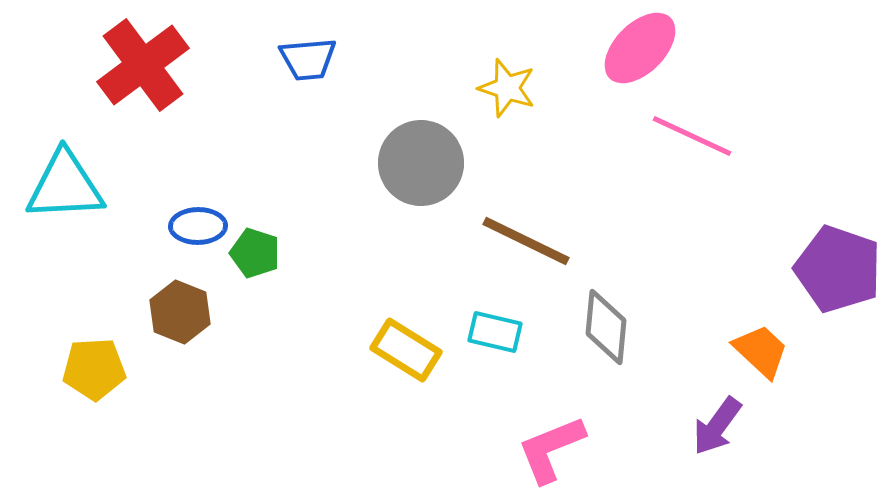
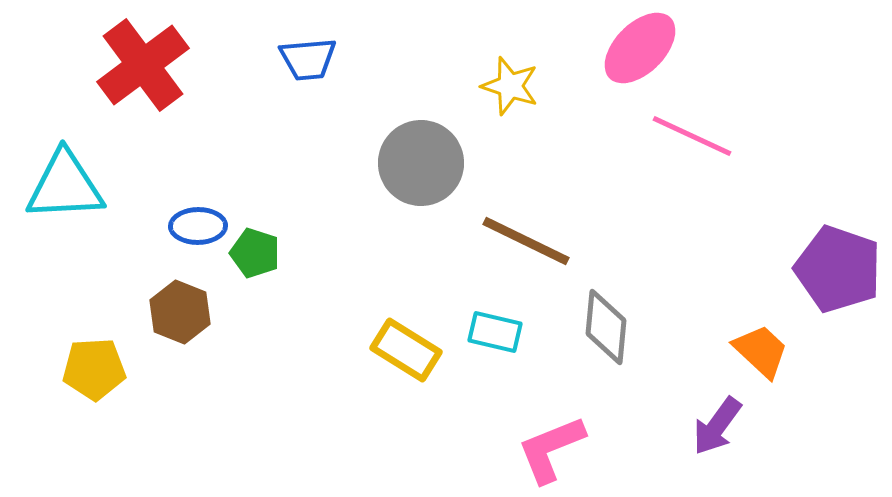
yellow star: moved 3 px right, 2 px up
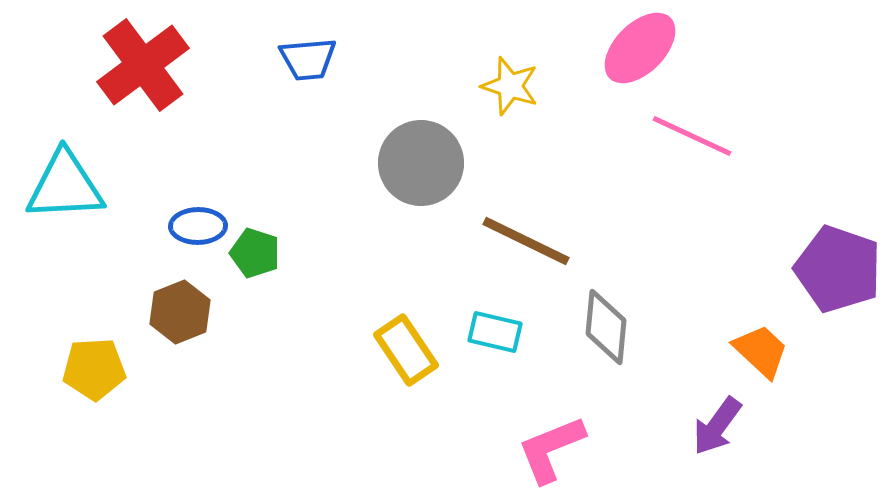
brown hexagon: rotated 16 degrees clockwise
yellow rectangle: rotated 24 degrees clockwise
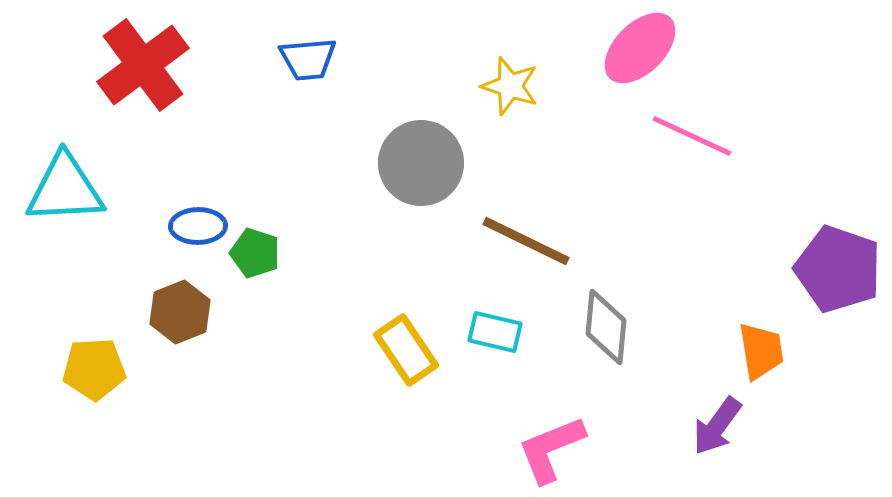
cyan triangle: moved 3 px down
orange trapezoid: rotated 38 degrees clockwise
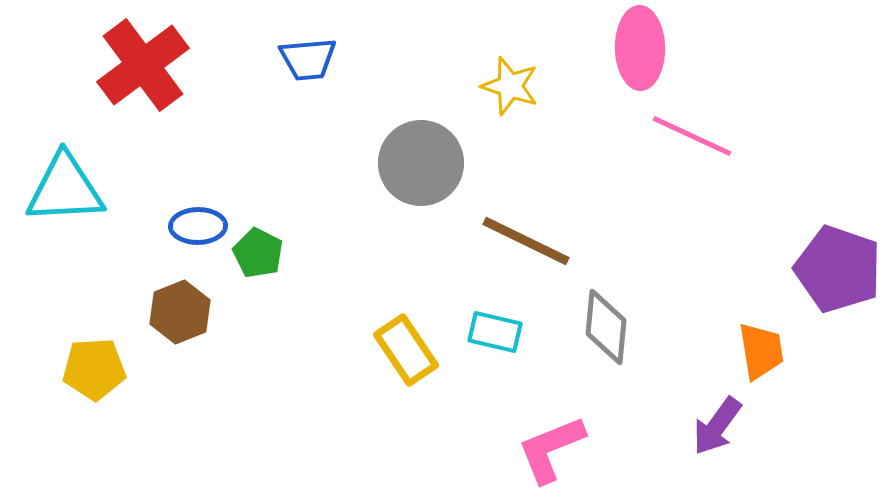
pink ellipse: rotated 46 degrees counterclockwise
green pentagon: moved 3 px right; rotated 9 degrees clockwise
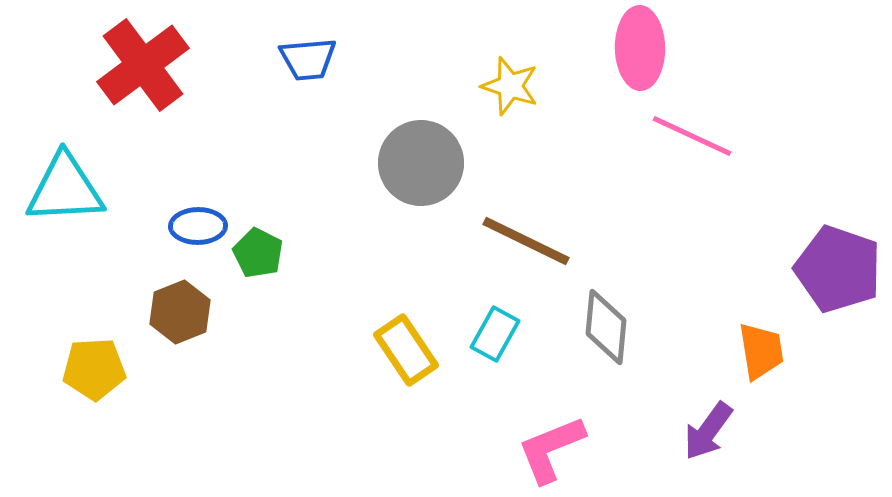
cyan rectangle: moved 2 px down; rotated 74 degrees counterclockwise
purple arrow: moved 9 px left, 5 px down
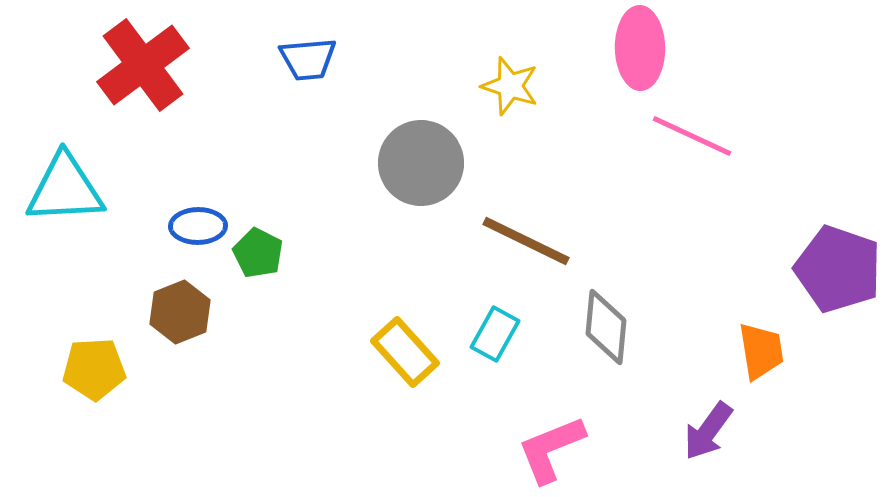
yellow rectangle: moved 1 px left, 2 px down; rotated 8 degrees counterclockwise
